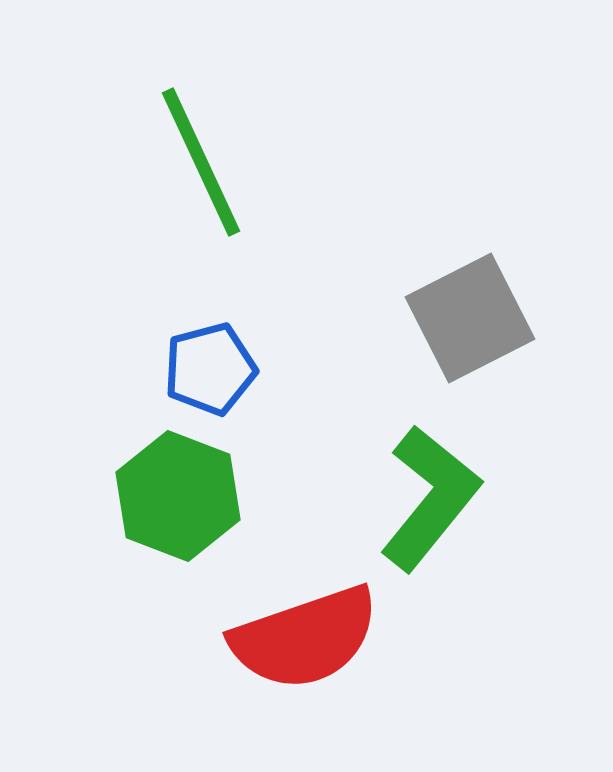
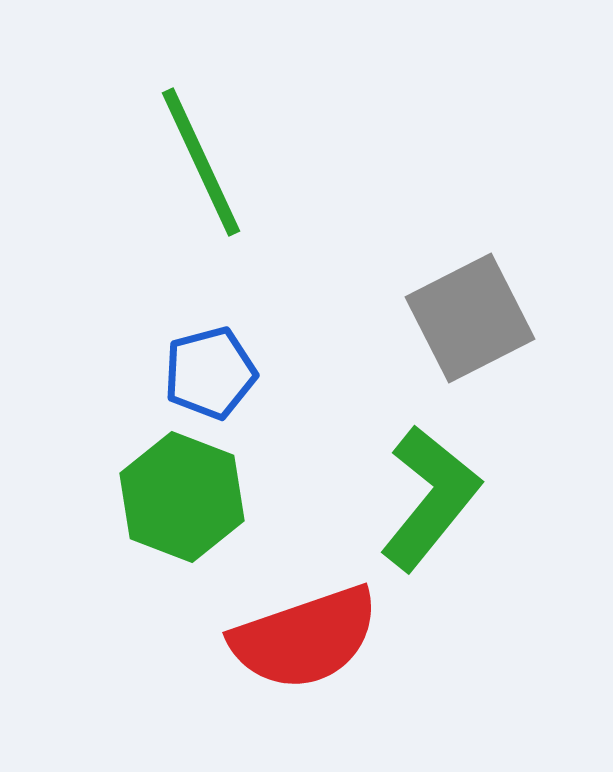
blue pentagon: moved 4 px down
green hexagon: moved 4 px right, 1 px down
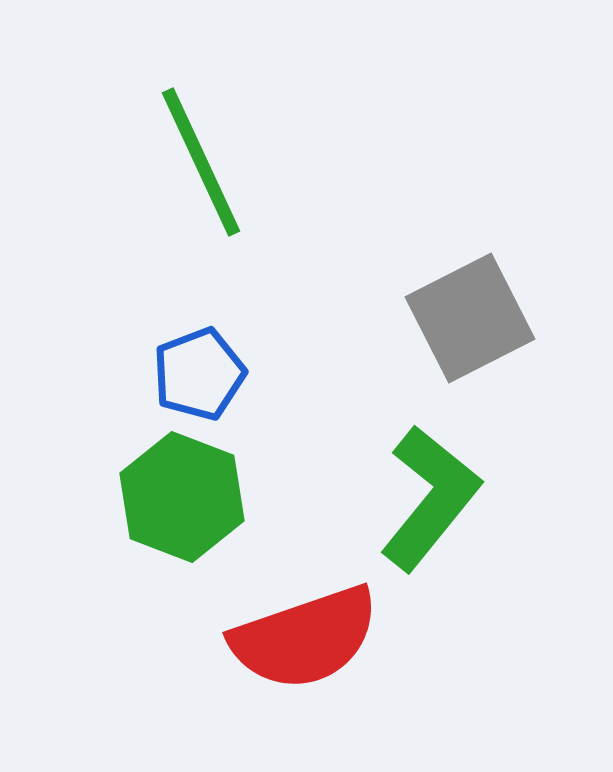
blue pentagon: moved 11 px left, 1 px down; rotated 6 degrees counterclockwise
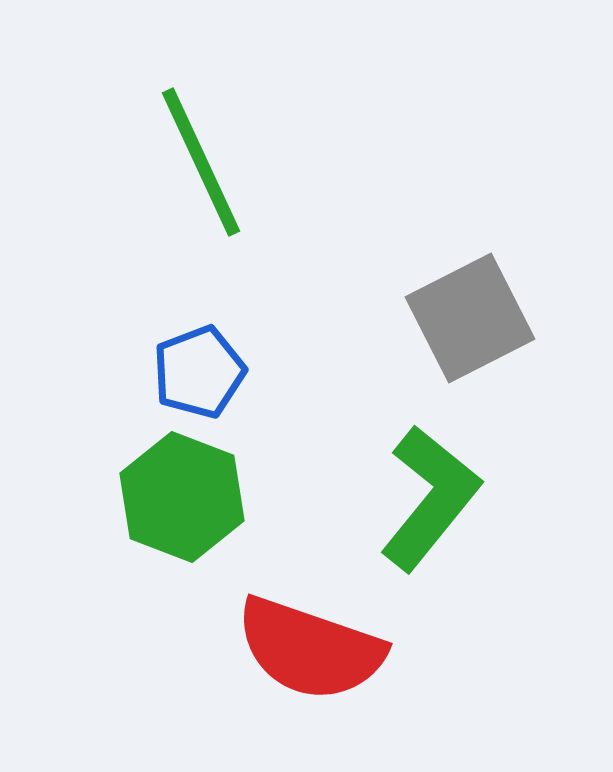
blue pentagon: moved 2 px up
red semicircle: moved 5 px right, 11 px down; rotated 38 degrees clockwise
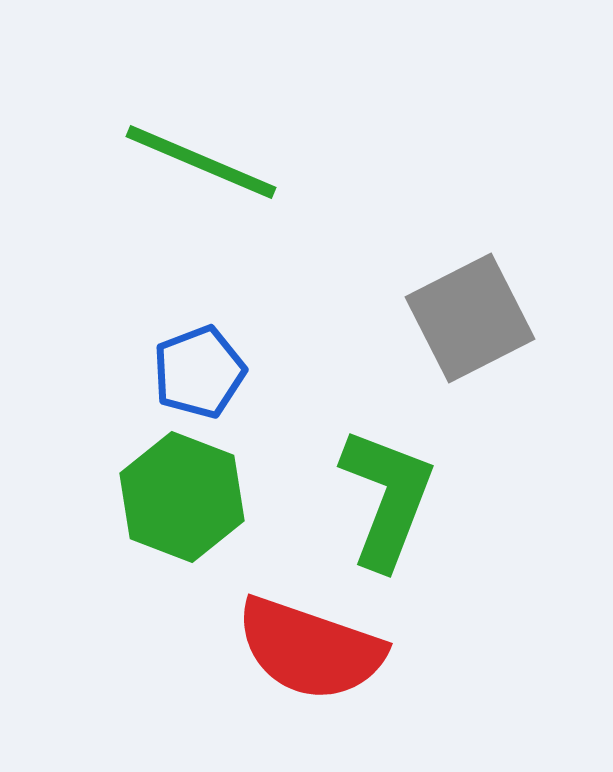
green line: rotated 42 degrees counterclockwise
green L-shape: moved 43 px left; rotated 18 degrees counterclockwise
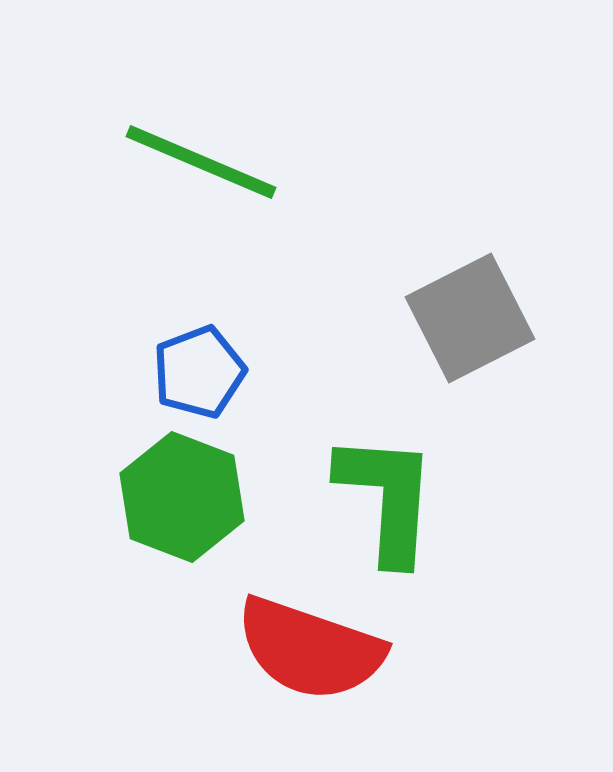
green L-shape: rotated 17 degrees counterclockwise
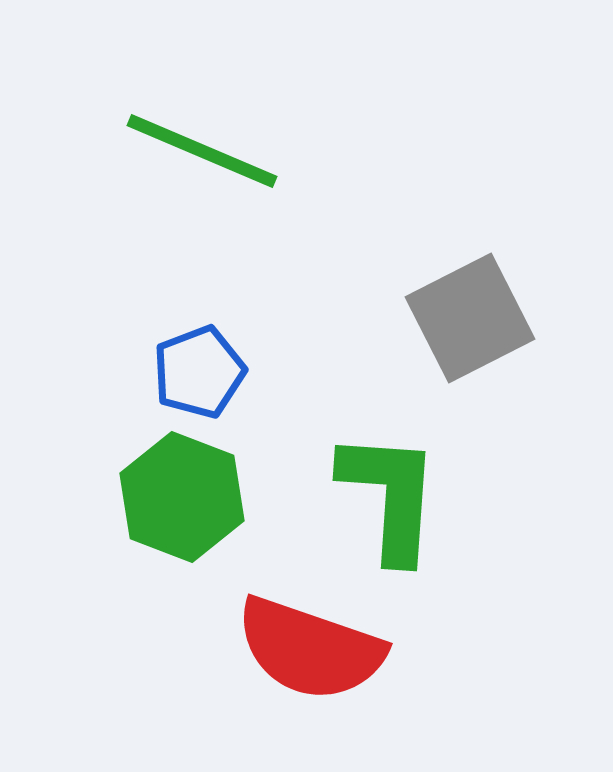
green line: moved 1 px right, 11 px up
green L-shape: moved 3 px right, 2 px up
